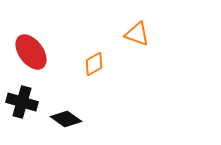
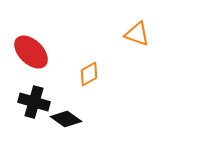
red ellipse: rotated 9 degrees counterclockwise
orange diamond: moved 5 px left, 10 px down
black cross: moved 12 px right
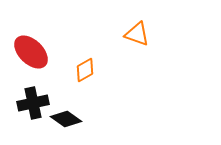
orange diamond: moved 4 px left, 4 px up
black cross: moved 1 px left, 1 px down; rotated 28 degrees counterclockwise
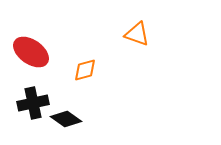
red ellipse: rotated 9 degrees counterclockwise
orange diamond: rotated 15 degrees clockwise
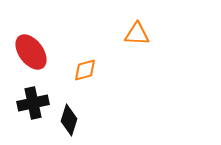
orange triangle: rotated 16 degrees counterclockwise
red ellipse: rotated 18 degrees clockwise
black diamond: moved 3 px right, 1 px down; rotated 72 degrees clockwise
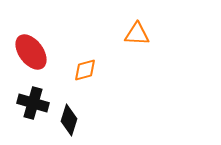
black cross: rotated 28 degrees clockwise
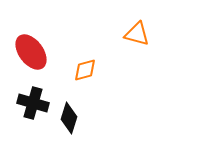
orange triangle: rotated 12 degrees clockwise
black diamond: moved 2 px up
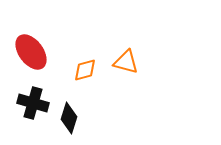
orange triangle: moved 11 px left, 28 px down
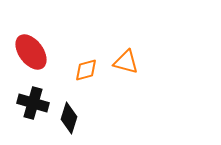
orange diamond: moved 1 px right
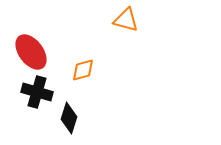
orange triangle: moved 42 px up
orange diamond: moved 3 px left
black cross: moved 4 px right, 11 px up
